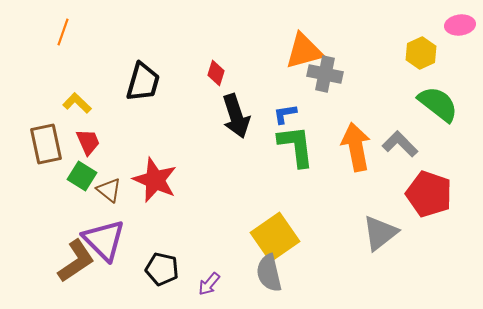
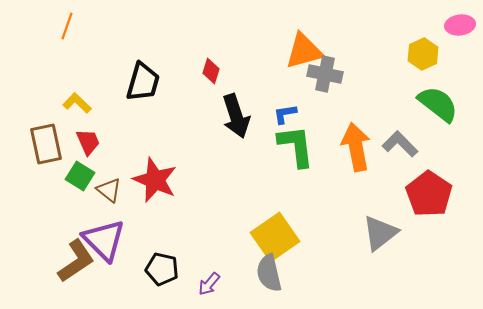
orange line: moved 4 px right, 6 px up
yellow hexagon: moved 2 px right, 1 px down
red diamond: moved 5 px left, 2 px up
green square: moved 2 px left
red pentagon: rotated 15 degrees clockwise
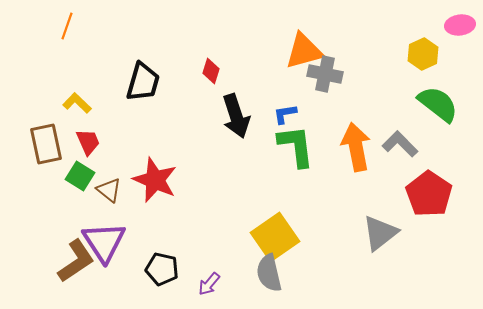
purple triangle: moved 2 px down; rotated 12 degrees clockwise
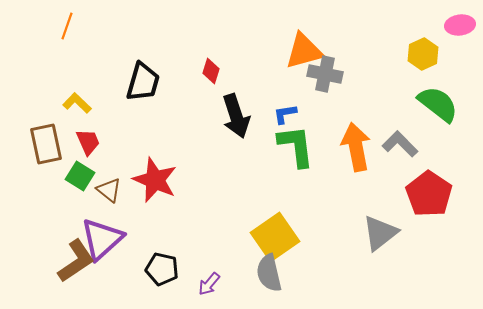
purple triangle: moved 2 px left, 3 px up; rotated 21 degrees clockwise
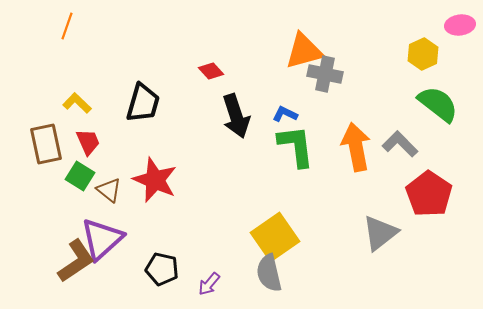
red diamond: rotated 60 degrees counterclockwise
black trapezoid: moved 21 px down
blue L-shape: rotated 35 degrees clockwise
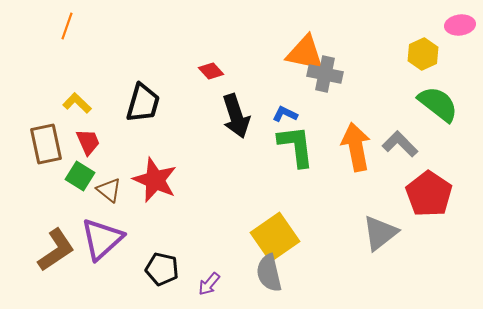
orange triangle: moved 1 px right, 2 px down; rotated 27 degrees clockwise
brown L-shape: moved 20 px left, 11 px up
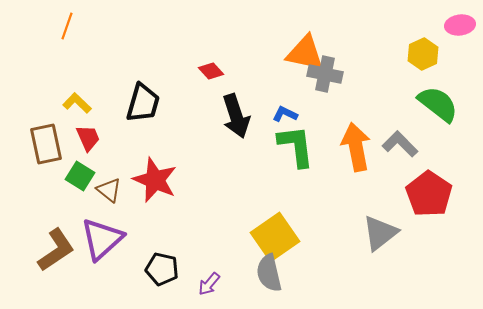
red trapezoid: moved 4 px up
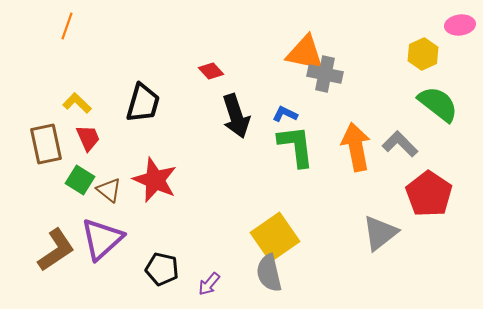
green square: moved 4 px down
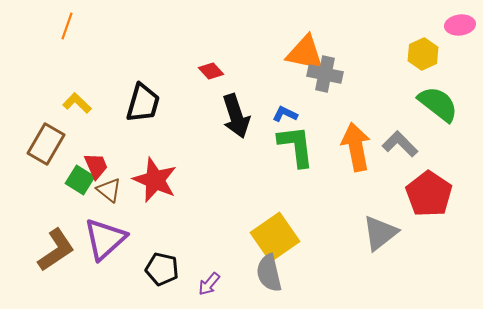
red trapezoid: moved 8 px right, 28 px down
brown rectangle: rotated 42 degrees clockwise
purple triangle: moved 3 px right
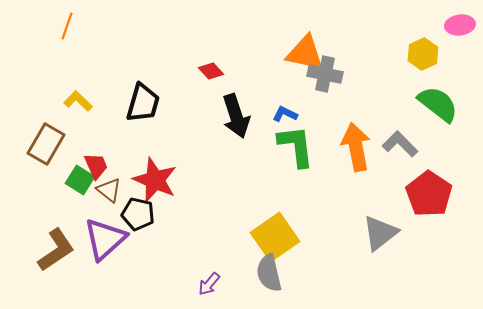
yellow L-shape: moved 1 px right, 2 px up
black pentagon: moved 24 px left, 55 px up
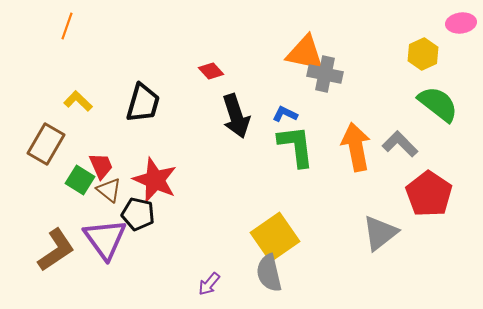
pink ellipse: moved 1 px right, 2 px up
red trapezoid: moved 5 px right
purple triangle: rotated 24 degrees counterclockwise
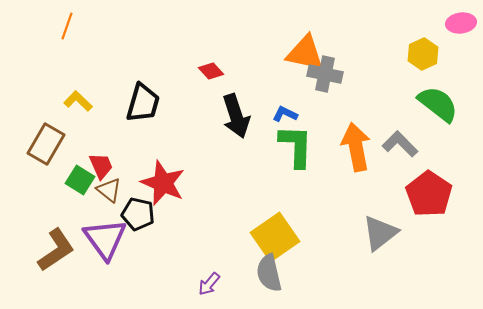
green L-shape: rotated 9 degrees clockwise
red star: moved 8 px right, 3 px down
